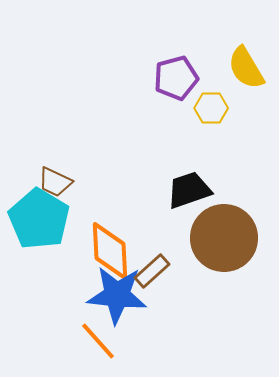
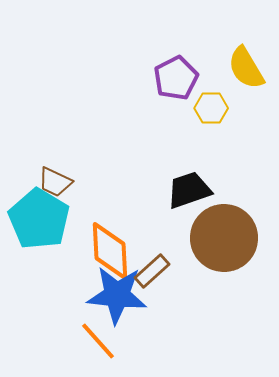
purple pentagon: rotated 12 degrees counterclockwise
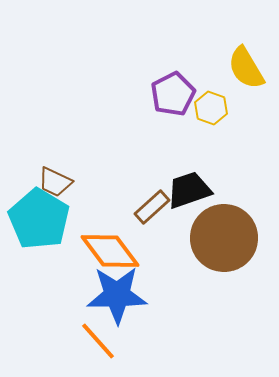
purple pentagon: moved 3 px left, 16 px down
yellow hexagon: rotated 20 degrees clockwise
orange diamond: rotated 34 degrees counterclockwise
brown rectangle: moved 64 px up
blue star: rotated 6 degrees counterclockwise
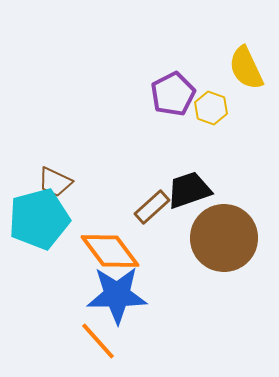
yellow semicircle: rotated 6 degrees clockwise
cyan pentagon: rotated 26 degrees clockwise
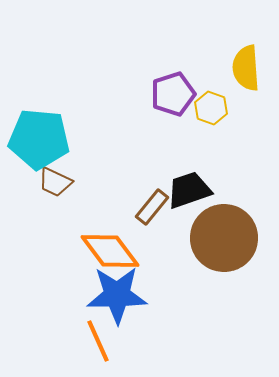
yellow semicircle: rotated 21 degrees clockwise
purple pentagon: rotated 9 degrees clockwise
brown rectangle: rotated 9 degrees counterclockwise
cyan pentagon: moved 80 px up; rotated 20 degrees clockwise
orange line: rotated 18 degrees clockwise
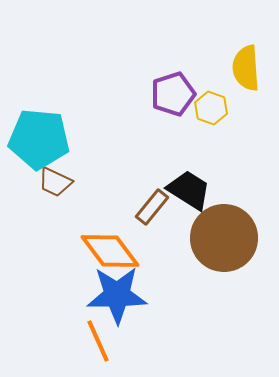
black trapezoid: rotated 51 degrees clockwise
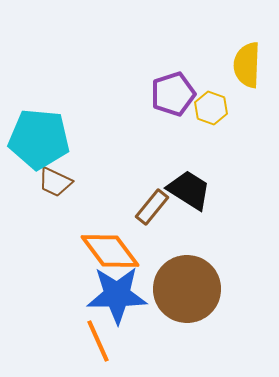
yellow semicircle: moved 1 px right, 3 px up; rotated 6 degrees clockwise
brown circle: moved 37 px left, 51 px down
